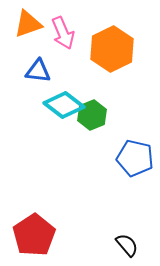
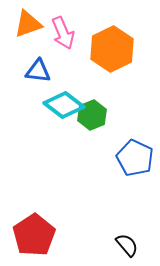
blue pentagon: rotated 12 degrees clockwise
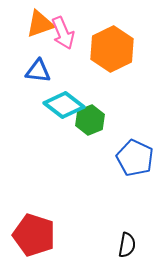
orange triangle: moved 12 px right
green hexagon: moved 2 px left, 5 px down
red pentagon: rotated 21 degrees counterclockwise
black semicircle: rotated 50 degrees clockwise
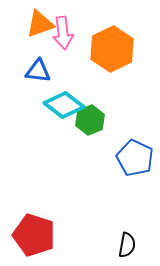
pink arrow: rotated 16 degrees clockwise
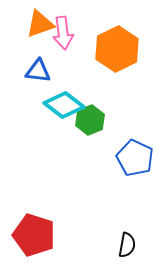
orange hexagon: moved 5 px right
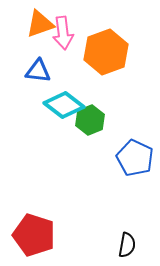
orange hexagon: moved 11 px left, 3 px down; rotated 6 degrees clockwise
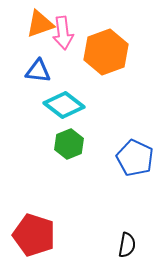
green hexagon: moved 21 px left, 24 px down
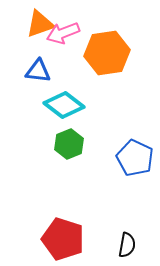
pink arrow: rotated 76 degrees clockwise
orange hexagon: moved 1 px right, 1 px down; rotated 12 degrees clockwise
red pentagon: moved 29 px right, 4 px down
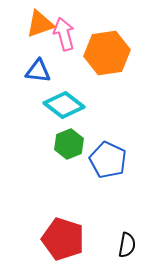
pink arrow: moved 1 px right, 1 px down; rotated 96 degrees clockwise
blue pentagon: moved 27 px left, 2 px down
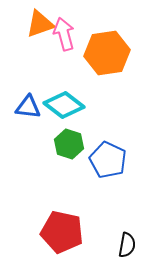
blue triangle: moved 10 px left, 36 px down
green hexagon: rotated 20 degrees counterclockwise
red pentagon: moved 1 px left, 7 px up; rotated 6 degrees counterclockwise
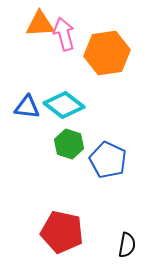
orange triangle: rotated 16 degrees clockwise
blue triangle: moved 1 px left
